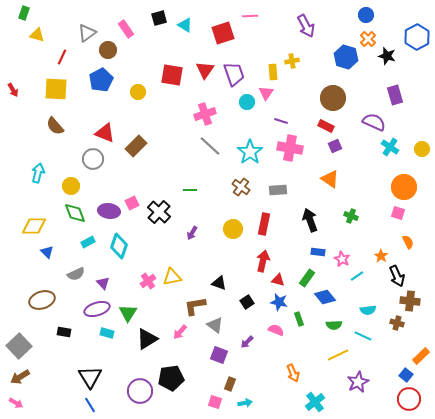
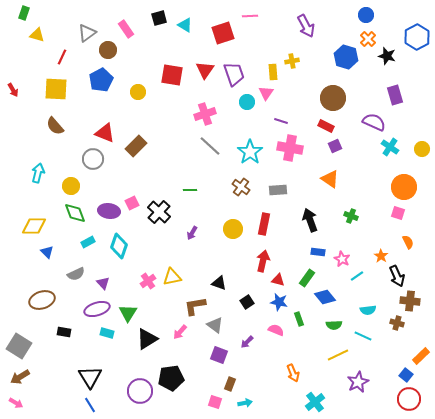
gray square at (19, 346): rotated 15 degrees counterclockwise
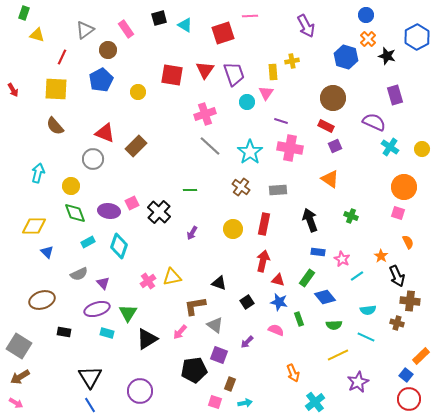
gray triangle at (87, 33): moved 2 px left, 3 px up
gray semicircle at (76, 274): moved 3 px right
cyan line at (363, 336): moved 3 px right, 1 px down
black pentagon at (171, 378): moved 23 px right, 8 px up
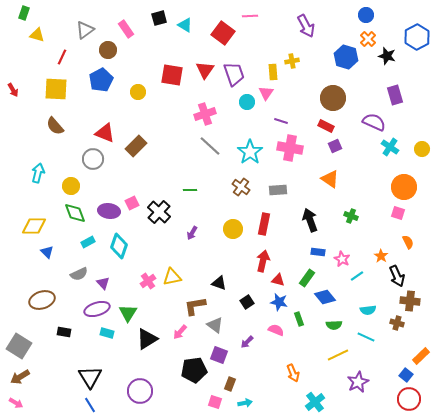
red square at (223, 33): rotated 35 degrees counterclockwise
